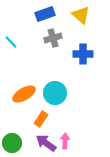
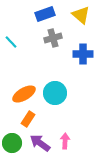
orange rectangle: moved 13 px left
purple arrow: moved 6 px left
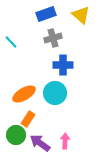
blue rectangle: moved 1 px right
blue cross: moved 20 px left, 11 px down
green circle: moved 4 px right, 8 px up
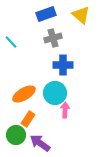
pink arrow: moved 31 px up
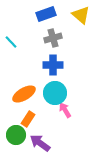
blue cross: moved 10 px left
pink arrow: rotated 35 degrees counterclockwise
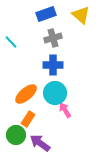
orange ellipse: moved 2 px right; rotated 10 degrees counterclockwise
